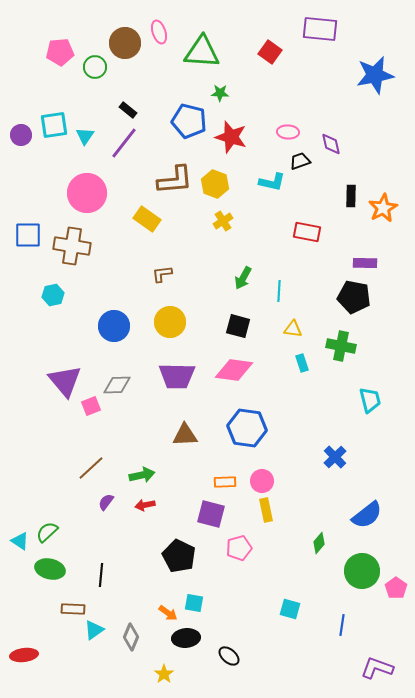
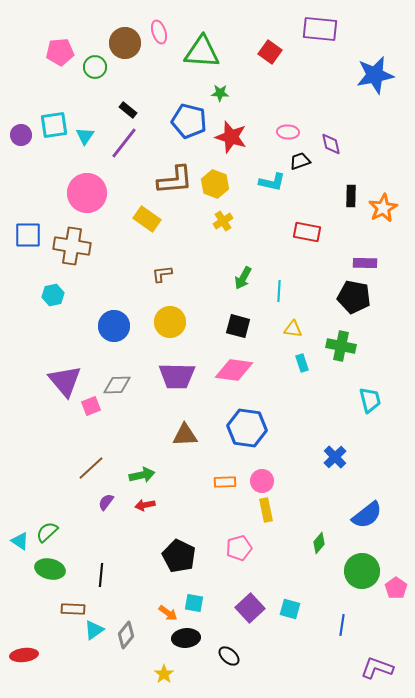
purple square at (211, 514): moved 39 px right, 94 px down; rotated 32 degrees clockwise
gray diamond at (131, 637): moved 5 px left, 2 px up; rotated 16 degrees clockwise
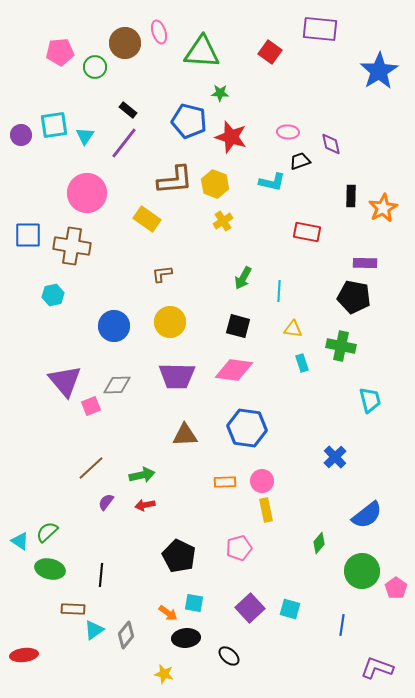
blue star at (375, 75): moved 4 px right, 4 px up; rotated 21 degrees counterclockwise
yellow star at (164, 674): rotated 24 degrees counterclockwise
